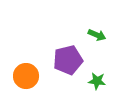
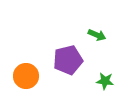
green star: moved 8 px right
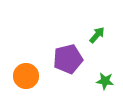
green arrow: rotated 72 degrees counterclockwise
purple pentagon: moved 1 px up
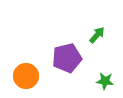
purple pentagon: moved 1 px left, 1 px up
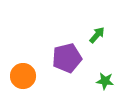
orange circle: moved 3 px left
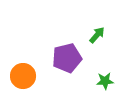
green star: rotated 12 degrees counterclockwise
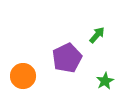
purple pentagon: rotated 12 degrees counterclockwise
green star: rotated 24 degrees counterclockwise
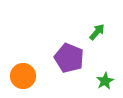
green arrow: moved 3 px up
purple pentagon: moved 2 px right; rotated 24 degrees counterclockwise
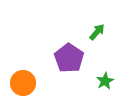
purple pentagon: rotated 12 degrees clockwise
orange circle: moved 7 px down
